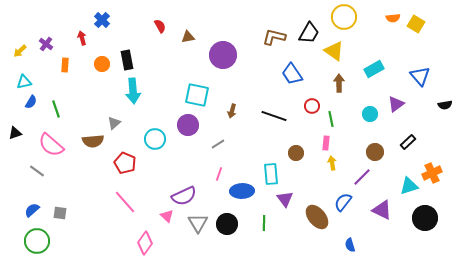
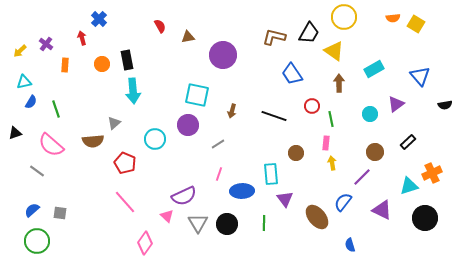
blue cross at (102, 20): moved 3 px left, 1 px up
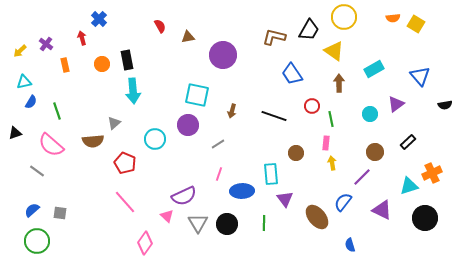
black trapezoid at (309, 33): moved 3 px up
orange rectangle at (65, 65): rotated 16 degrees counterclockwise
green line at (56, 109): moved 1 px right, 2 px down
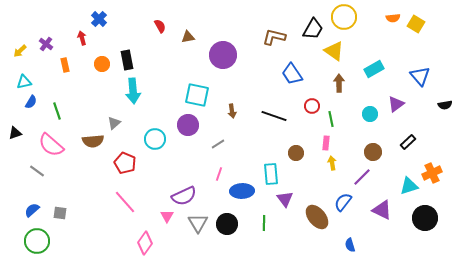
black trapezoid at (309, 30): moved 4 px right, 1 px up
brown arrow at (232, 111): rotated 24 degrees counterclockwise
brown circle at (375, 152): moved 2 px left
pink triangle at (167, 216): rotated 16 degrees clockwise
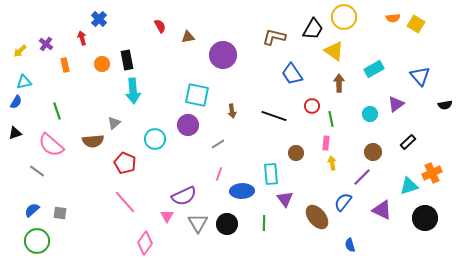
blue semicircle at (31, 102): moved 15 px left
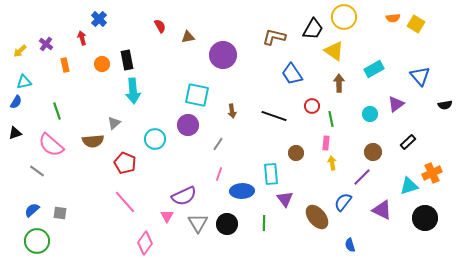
gray line at (218, 144): rotated 24 degrees counterclockwise
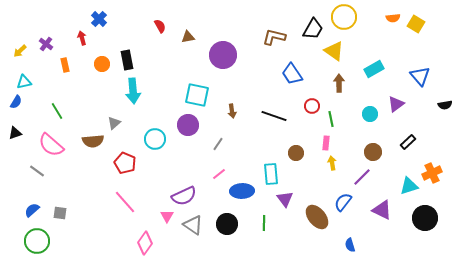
green line at (57, 111): rotated 12 degrees counterclockwise
pink line at (219, 174): rotated 32 degrees clockwise
gray triangle at (198, 223): moved 5 px left, 2 px down; rotated 25 degrees counterclockwise
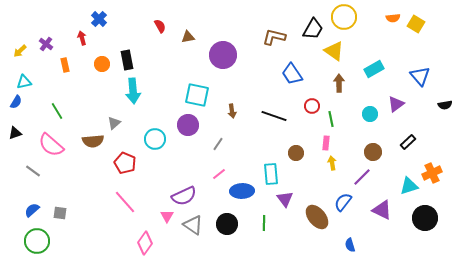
gray line at (37, 171): moved 4 px left
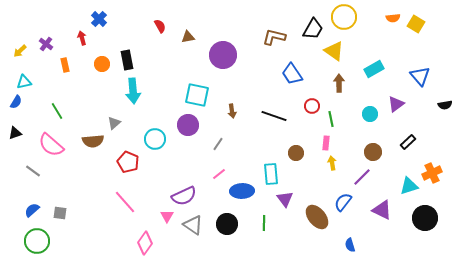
red pentagon at (125, 163): moved 3 px right, 1 px up
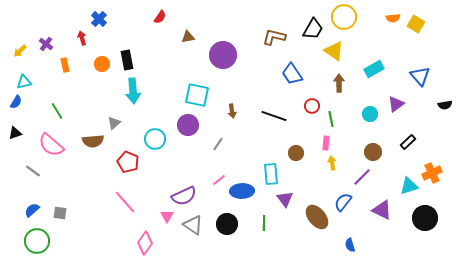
red semicircle at (160, 26): moved 9 px up; rotated 64 degrees clockwise
pink line at (219, 174): moved 6 px down
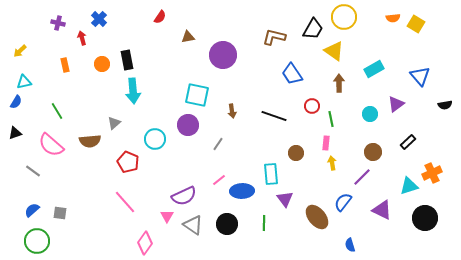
purple cross at (46, 44): moved 12 px right, 21 px up; rotated 24 degrees counterclockwise
brown semicircle at (93, 141): moved 3 px left
